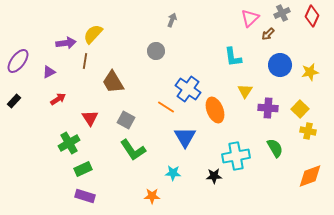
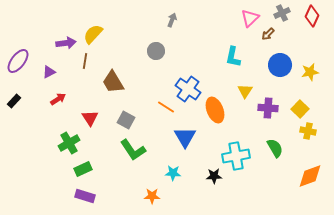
cyan L-shape: rotated 20 degrees clockwise
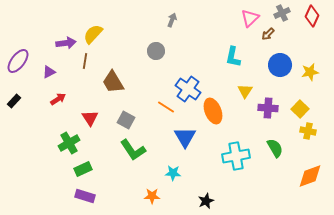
orange ellipse: moved 2 px left, 1 px down
black star: moved 8 px left, 25 px down; rotated 21 degrees counterclockwise
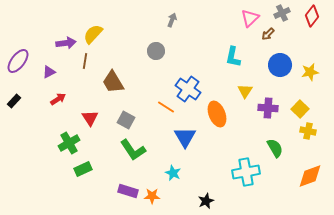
red diamond: rotated 15 degrees clockwise
orange ellipse: moved 4 px right, 3 px down
cyan cross: moved 10 px right, 16 px down
cyan star: rotated 21 degrees clockwise
purple rectangle: moved 43 px right, 5 px up
